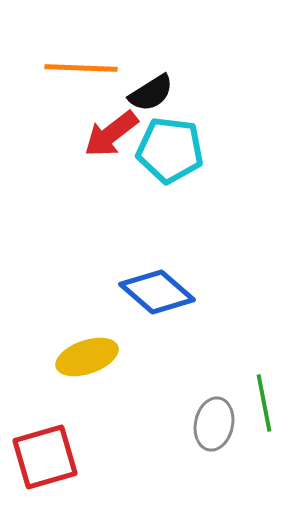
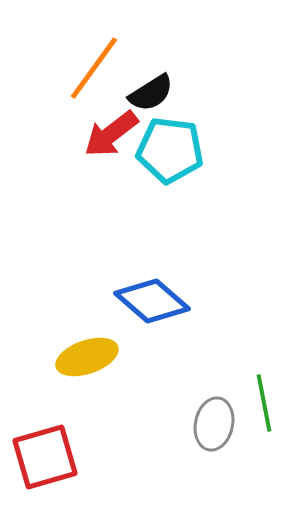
orange line: moved 13 px right; rotated 56 degrees counterclockwise
blue diamond: moved 5 px left, 9 px down
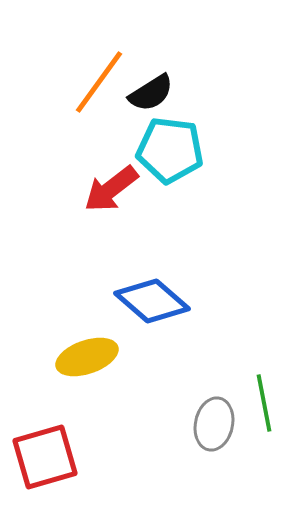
orange line: moved 5 px right, 14 px down
red arrow: moved 55 px down
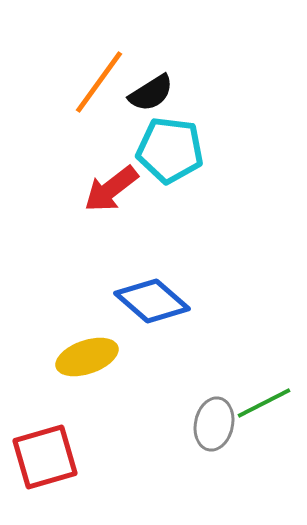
green line: rotated 74 degrees clockwise
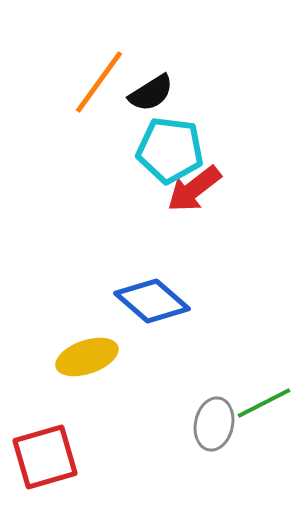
red arrow: moved 83 px right
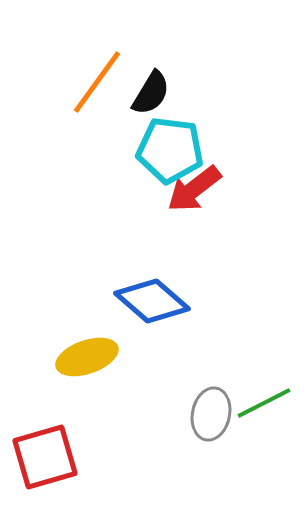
orange line: moved 2 px left
black semicircle: rotated 27 degrees counterclockwise
gray ellipse: moved 3 px left, 10 px up
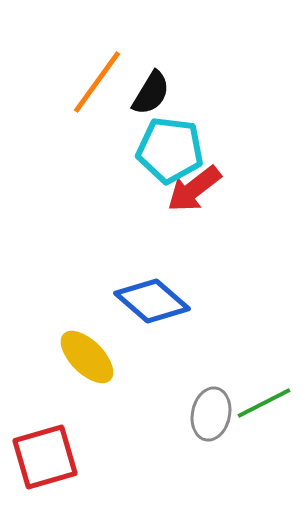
yellow ellipse: rotated 64 degrees clockwise
